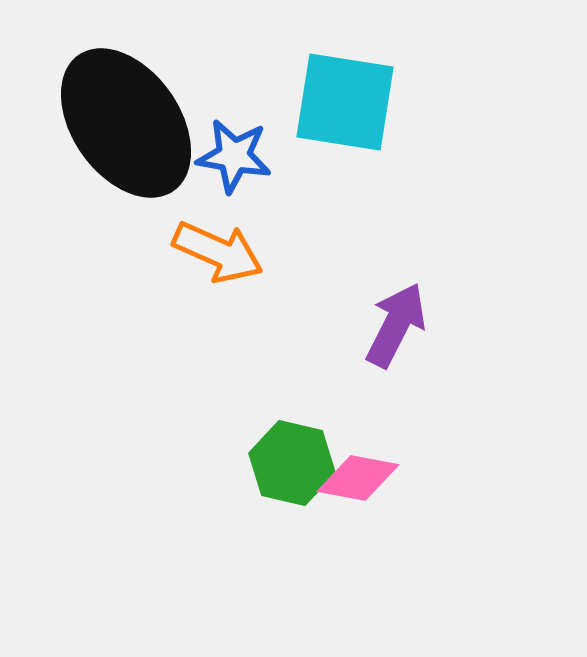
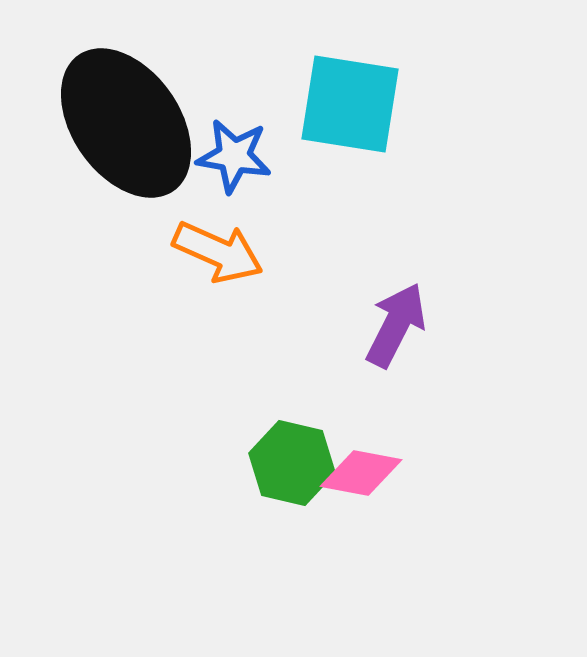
cyan square: moved 5 px right, 2 px down
pink diamond: moved 3 px right, 5 px up
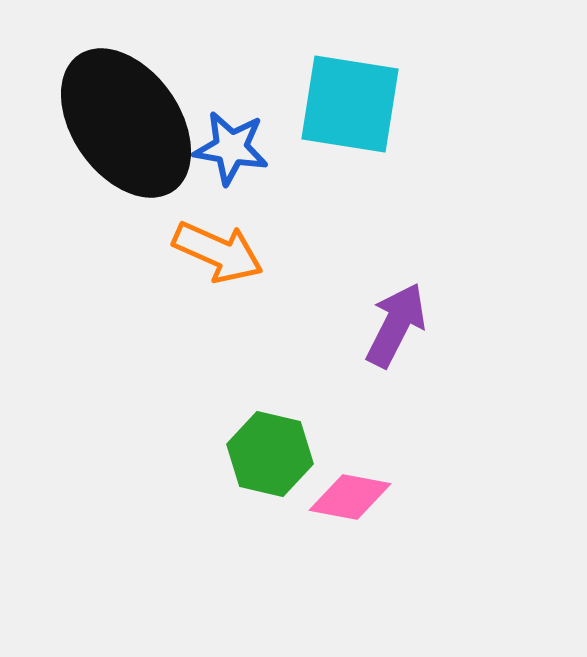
blue star: moved 3 px left, 8 px up
green hexagon: moved 22 px left, 9 px up
pink diamond: moved 11 px left, 24 px down
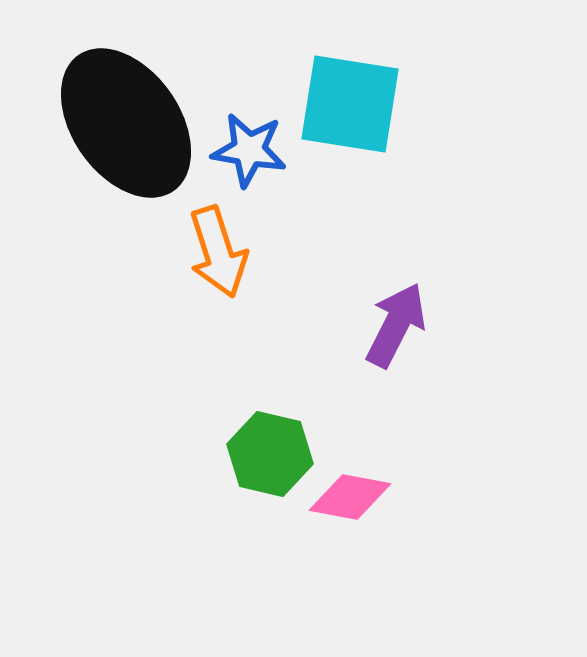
blue star: moved 18 px right, 2 px down
orange arrow: rotated 48 degrees clockwise
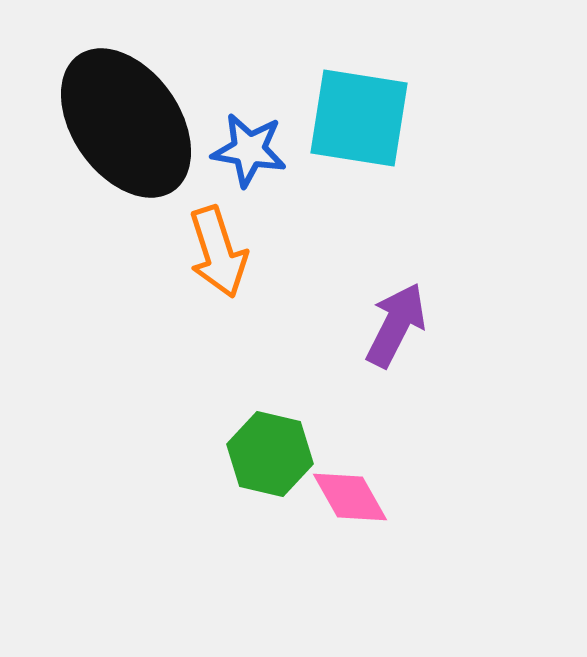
cyan square: moved 9 px right, 14 px down
pink diamond: rotated 50 degrees clockwise
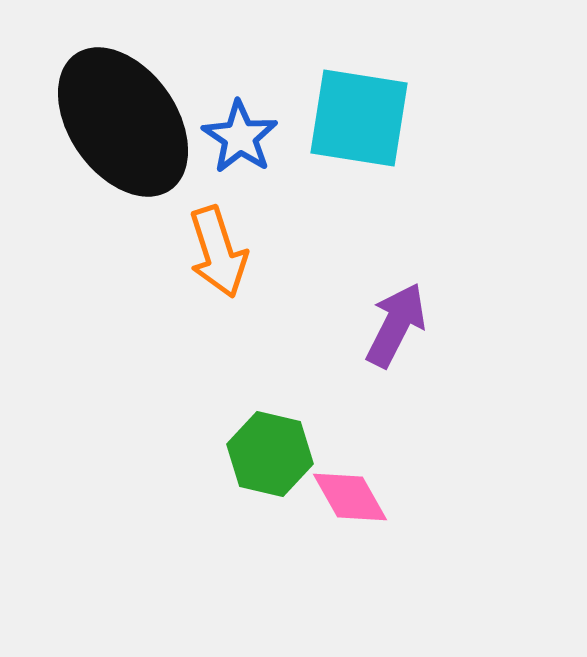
black ellipse: moved 3 px left, 1 px up
blue star: moved 9 px left, 13 px up; rotated 24 degrees clockwise
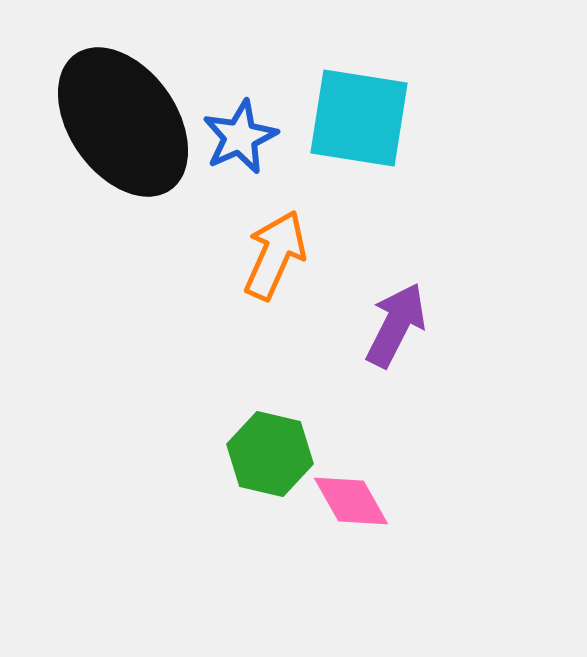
blue star: rotated 14 degrees clockwise
orange arrow: moved 57 px right, 3 px down; rotated 138 degrees counterclockwise
pink diamond: moved 1 px right, 4 px down
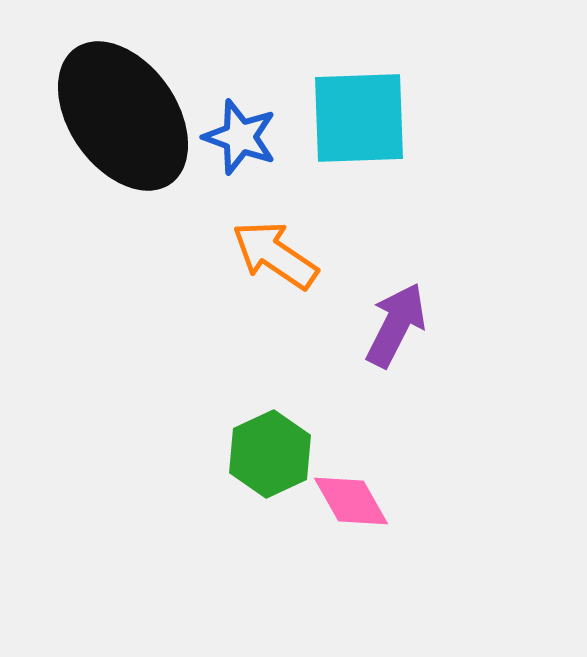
cyan square: rotated 11 degrees counterclockwise
black ellipse: moved 6 px up
blue star: rotated 28 degrees counterclockwise
orange arrow: rotated 80 degrees counterclockwise
green hexagon: rotated 22 degrees clockwise
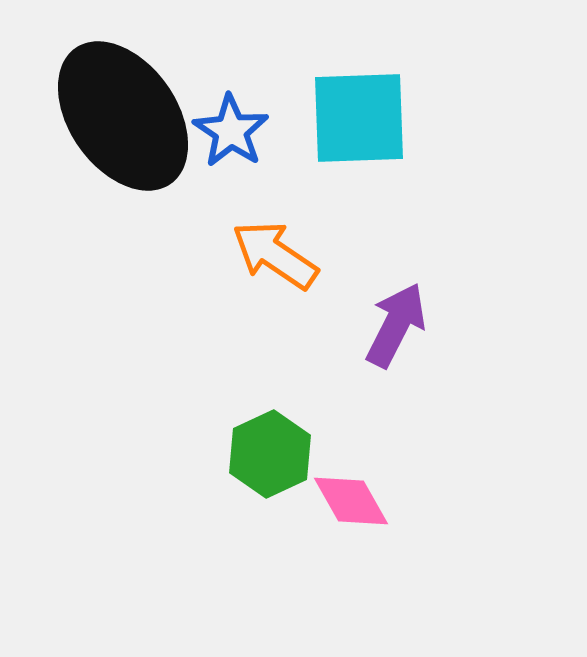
blue star: moved 9 px left, 6 px up; rotated 14 degrees clockwise
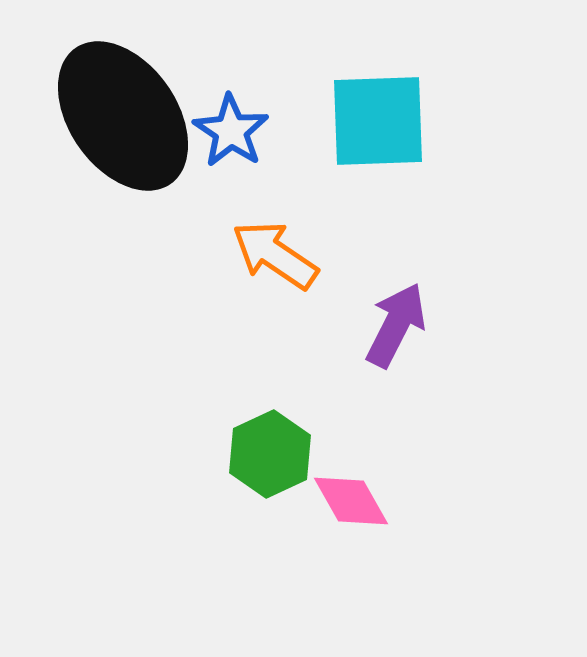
cyan square: moved 19 px right, 3 px down
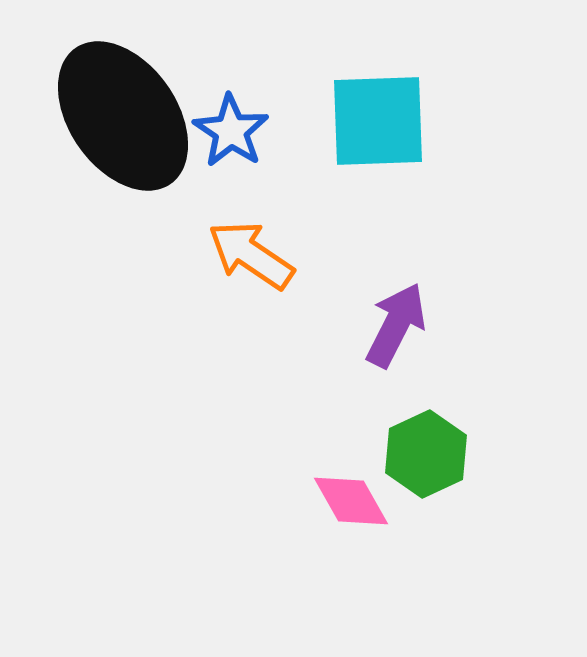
orange arrow: moved 24 px left
green hexagon: moved 156 px right
